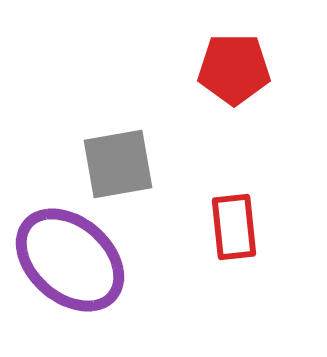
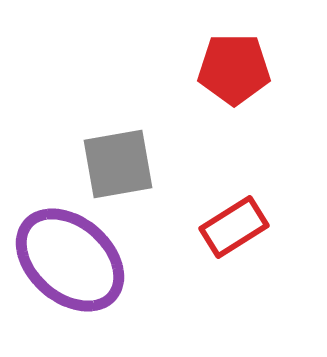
red rectangle: rotated 64 degrees clockwise
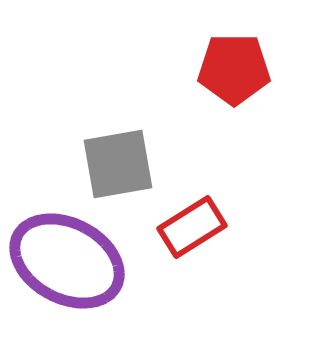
red rectangle: moved 42 px left
purple ellipse: moved 3 px left, 1 px down; rotated 13 degrees counterclockwise
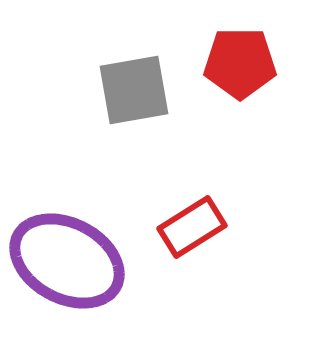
red pentagon: moved 6 px right, 6 px up
gray square: moved 16 px right, 74 px up
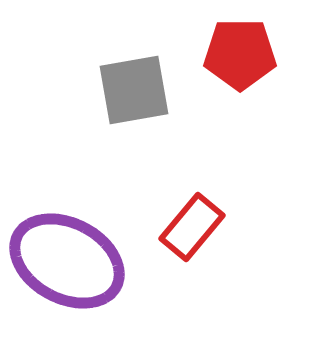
red pentagon: moved 9 px up
red rectangle: rotated 18 degrees counterclockwise
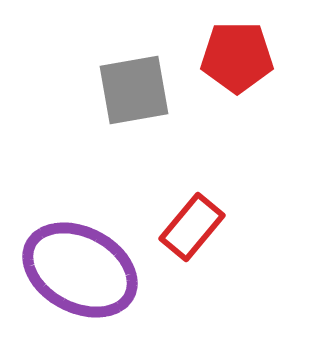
red pentagon: moved 3 px left, 3 px down
purple ellipse: moved 13 px right, 9 px down
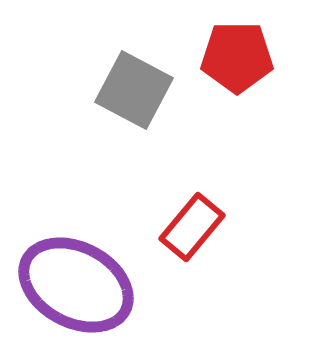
gray square: rotated 38 degrees clockwise
purple ellipse: moved 4 px left, 15 px down
